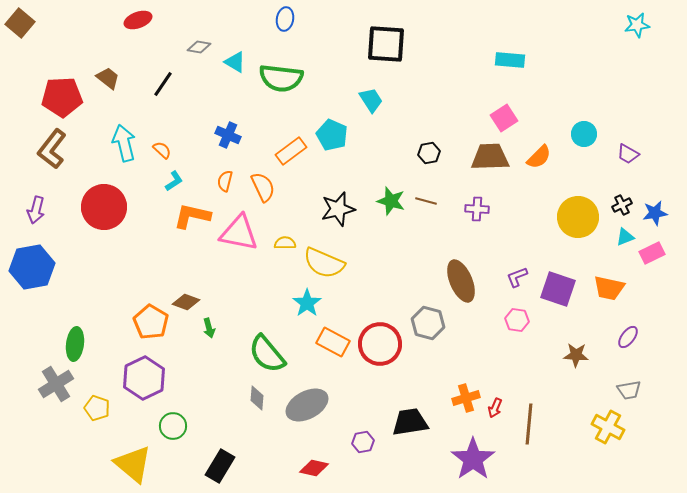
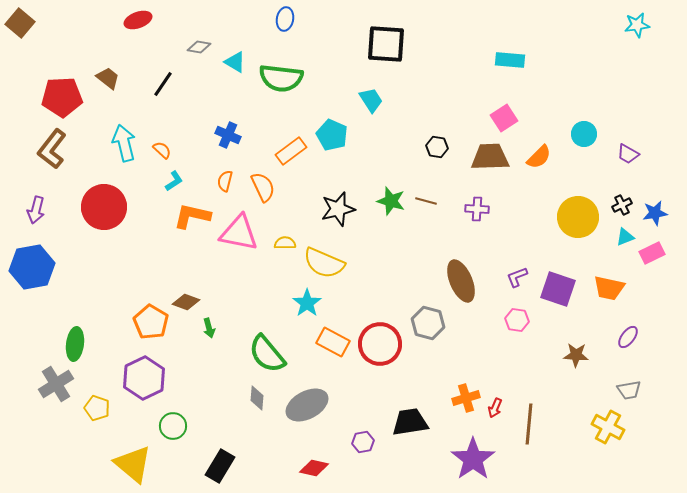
black hexagon at (429, 153): moved 8 px right, 6 px up; rotated 20 degrees clockwise
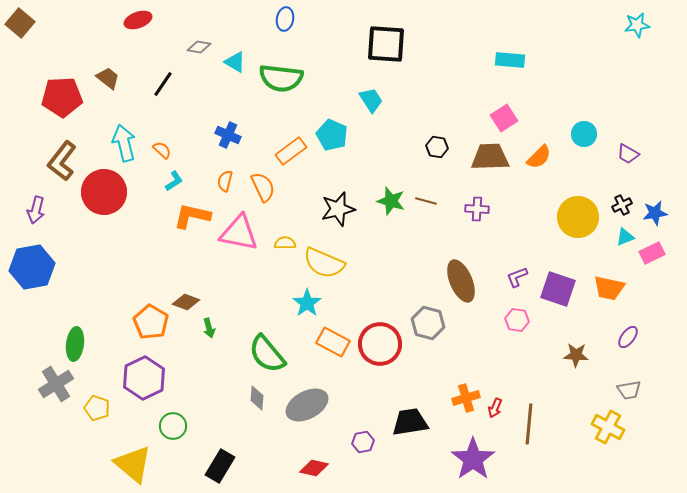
brown L-shape at (52, 149): moved 10 px right, 12 px down
red circle at (104, 207): moved 15 px up
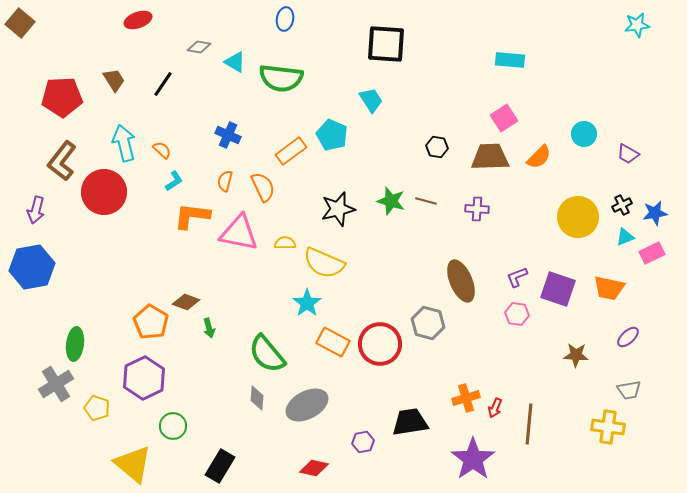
brown trapezoid at (108, 78): moved 6 px right, 2 px down; rotated 20 degrees clockwise
orange L-shape at (192, 216): rotated 6 degrees counterclockwise
pink hexagon at (517, 320): moved 6 px up
purple ellipse at (628, 337): rotated 10 degrees clockwise
yellow cross at (608, 427): rotated 20 degrees counterclockwise
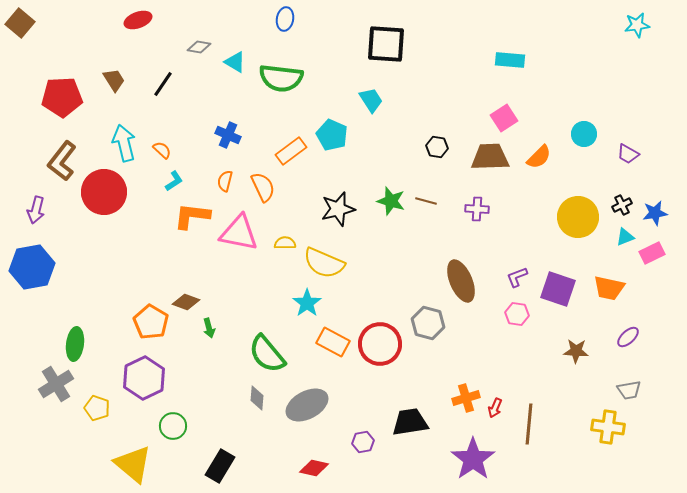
brown star at (576, 355): moved 4 px up
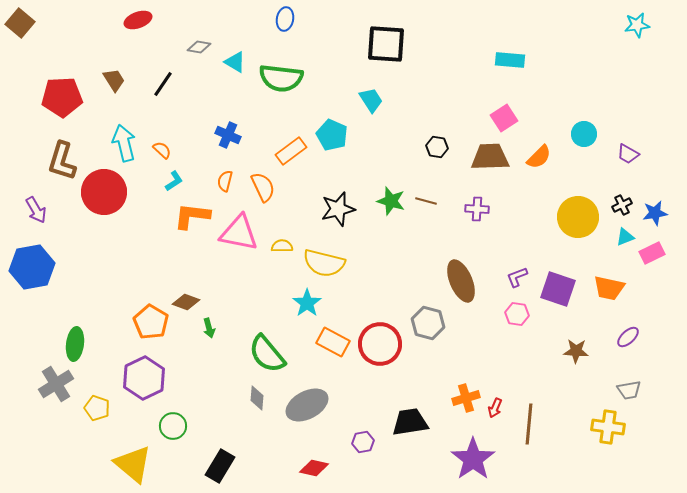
brown L-shape at (62, 161): rotated 21 degrees counterclockwise
purple arrow at (36, 210): rotated 44 degrees counterclockwise
yellow semicircle at (285, 243): moved 3 px left, 3 px down
yellow semicircle at (324, 263): rotated 9 degrees counterclockwise
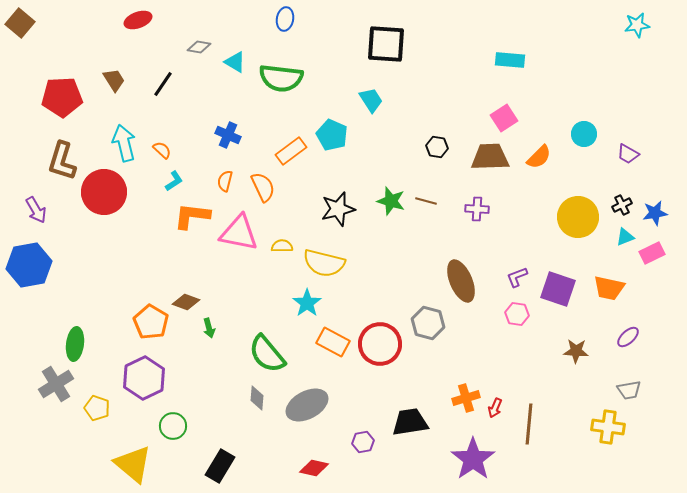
blue hexagon at (32, 267): moved 3 px left, 2 px up
